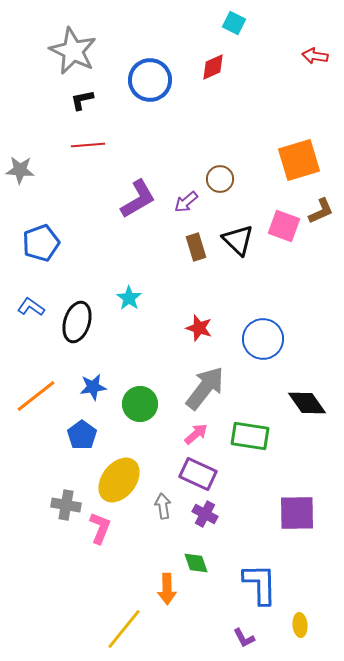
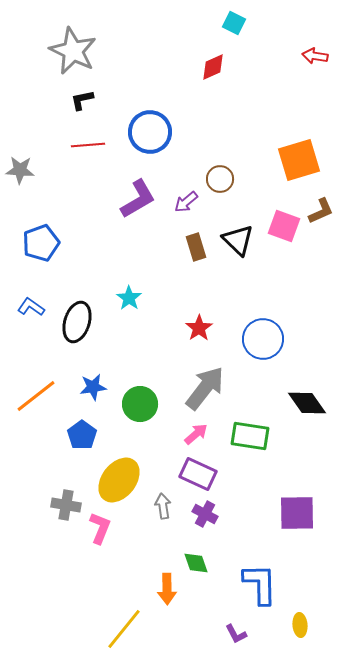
blue circle at (150, 80): moved 52 px down
red star at (199, 328): rotated 20 degrees clockwise
purple L-shape at (244, 638): moved 8 px left, 4 px up
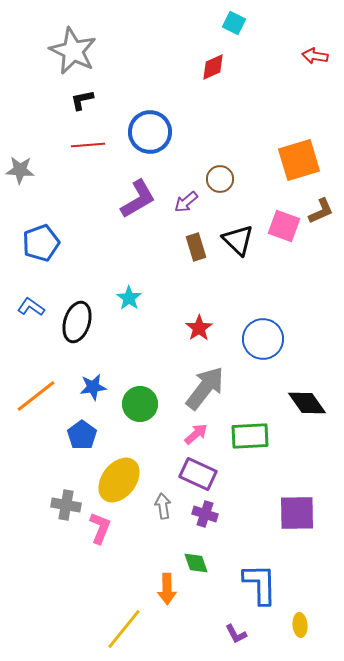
green rectangle at (250, 436): rotated 12 degrees counterclockwise
purple cross at (205, 514): rotated 10 degrees counterclockwise
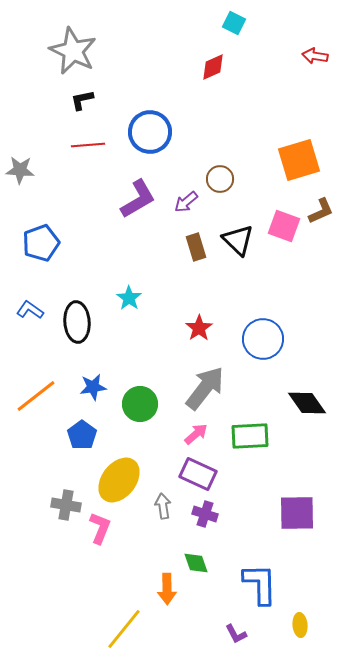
blue L-shape at (31, 307): moved 1 px left, 3 px down
black ellipse at (77, 322): rotated 21 degrees counterclockwise
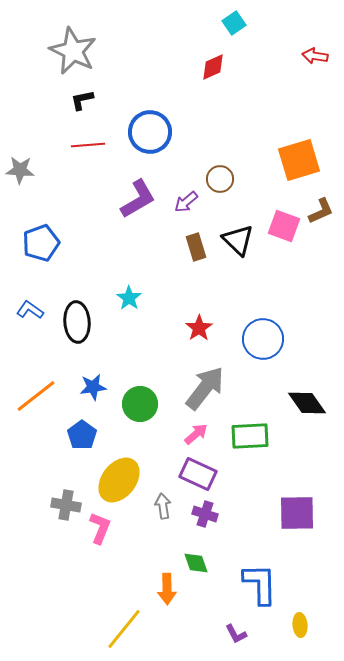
cyan square at (234, 23): rotated 30 degrees clockwise
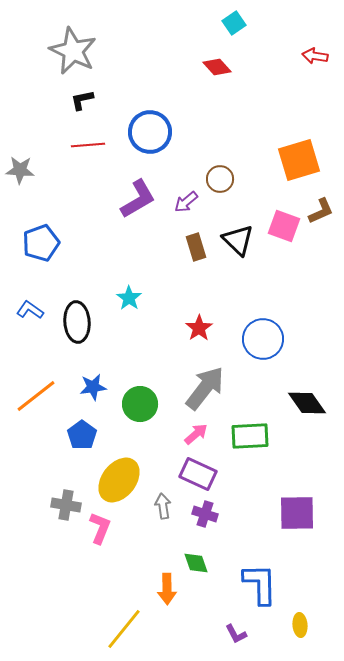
red diamond at (213, 67): moved 4 px right; rotated 72 degrees clockwise
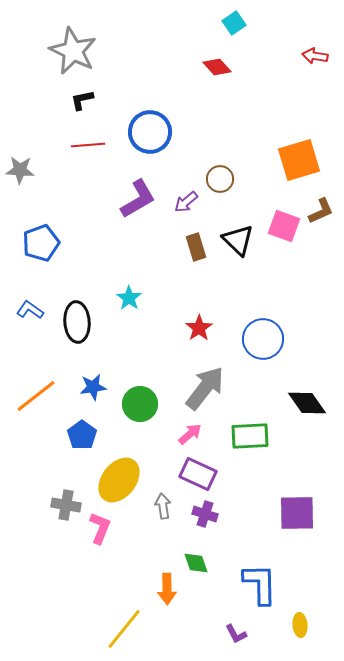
pink arrow at (196, 434): moved 6 px left
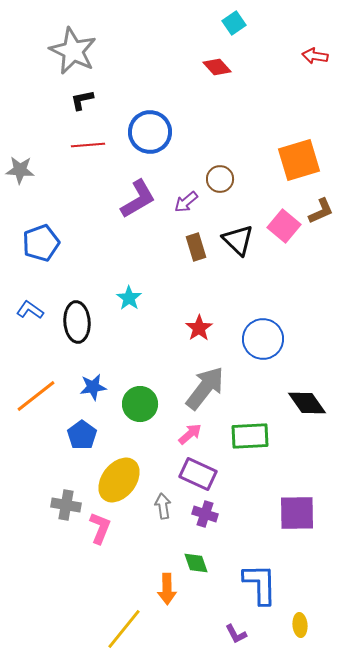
pink square at (284, 226): rotated 20 degrees clockwise
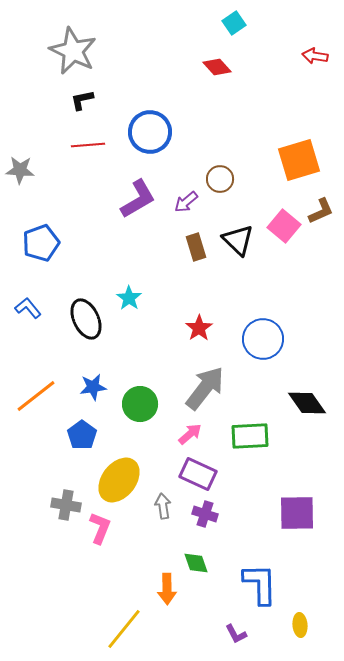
blue L-shape at (30, 310): moved 2 px left, 2 px up; rotated 16 degrees clockwise
black ellipse at (77, 322): moved 9 px right, 3 px up; rotated 21 degrees counterclockwise
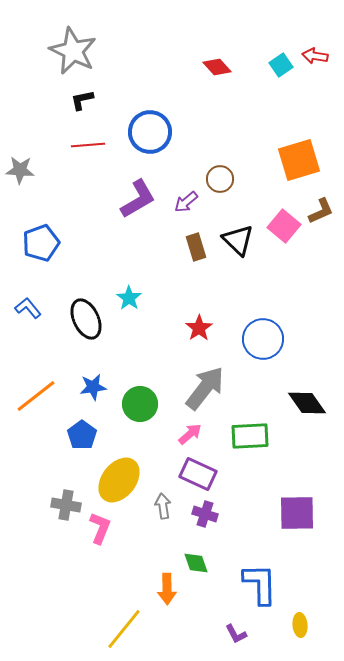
cyan square at (234, 23): moved 47 px right, 42 px down
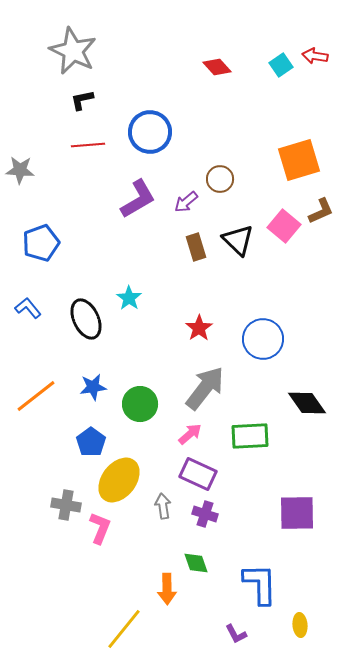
blue pentagon at (82, 435): moved 9 px right, 7 px down
